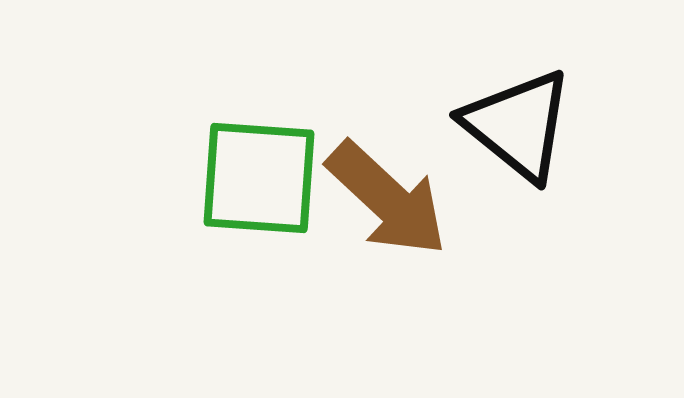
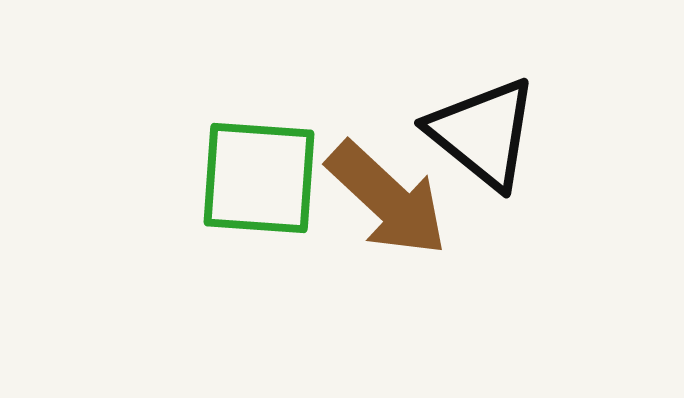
black triangle: moved 35 px left, 8 px down
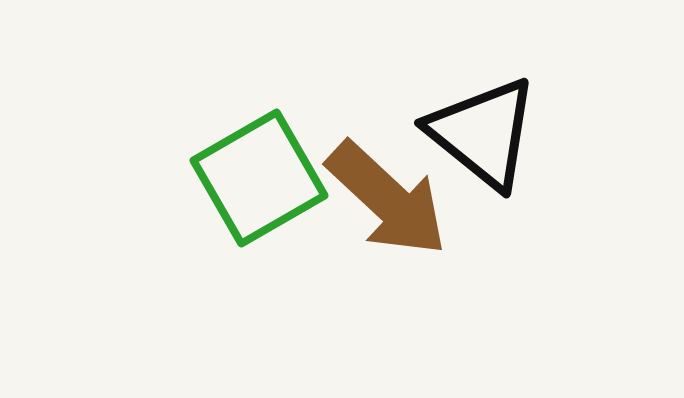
green square: rotated 34 degrees counterclockwise
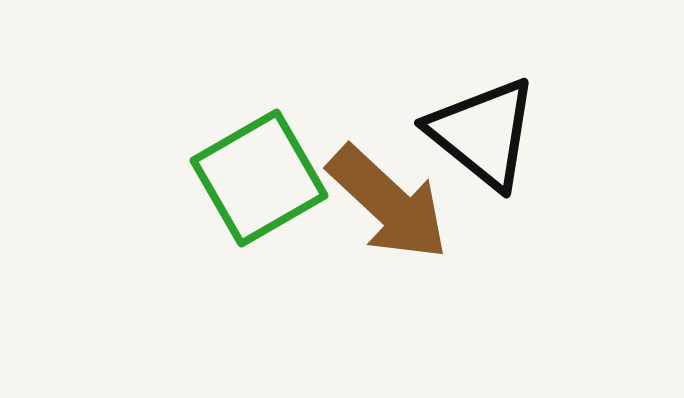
brown arrow: moved 1 px right, 4 px down
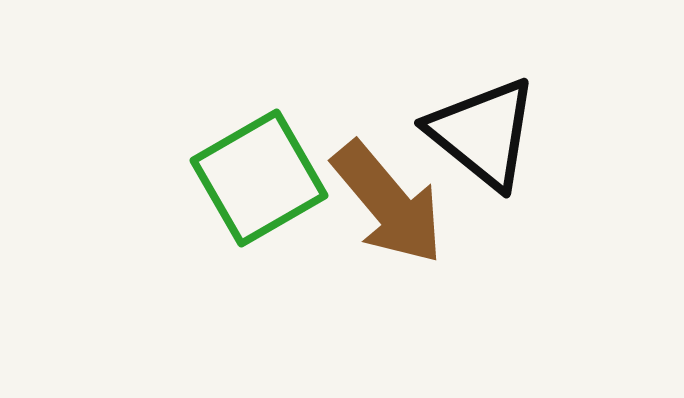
brown arrow: rotated 7 degrees clockwise
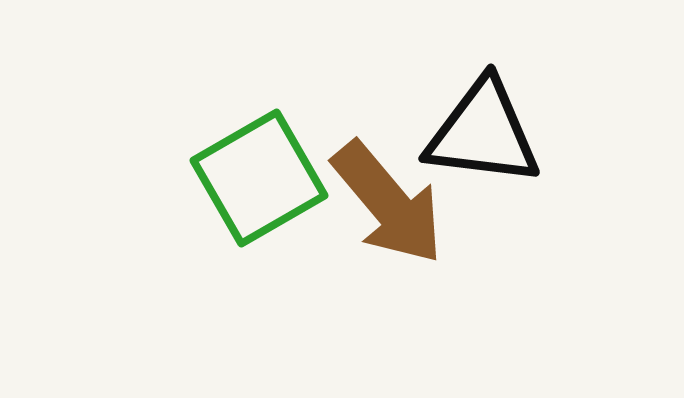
black triangle: rotated 32 degrees counterclockwise
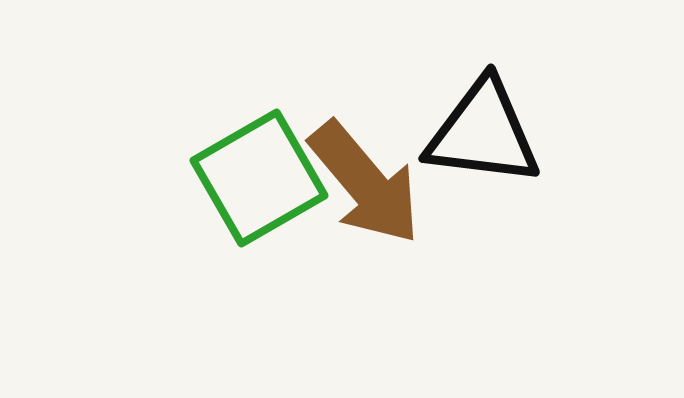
brown arrow: moved 23 px left, 20 px up
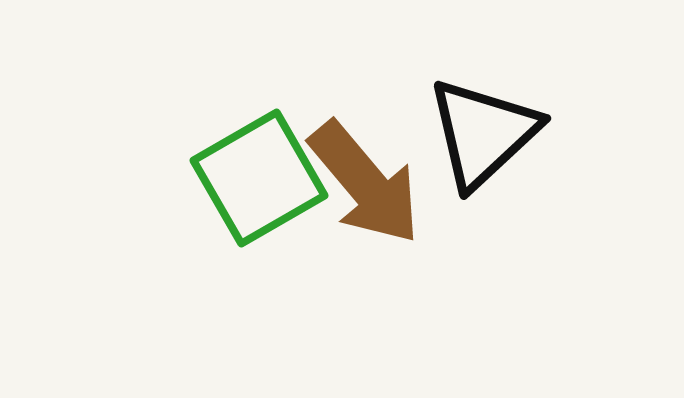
black triangle: rotated 50 degrees counterclockwise
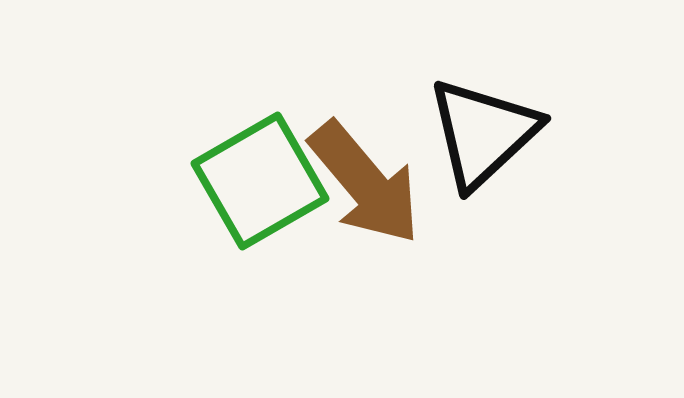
green square: moved 1 px right, 3 px down
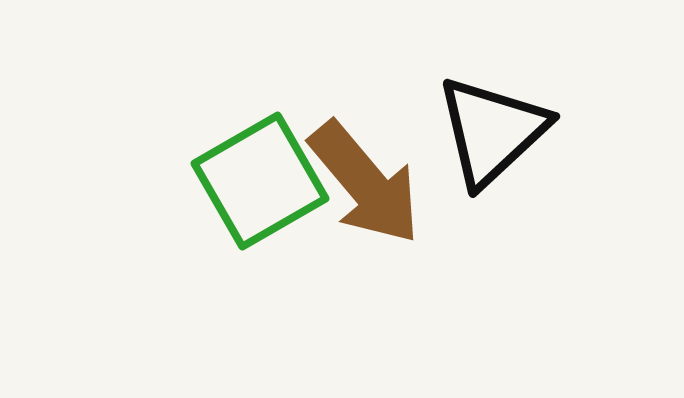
black triangle: moved 9 px right, 2 px up
